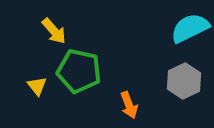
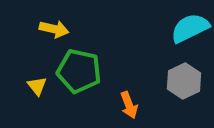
yellow arrow: moved 2 px up; rotated 36 degrees counterclockwise
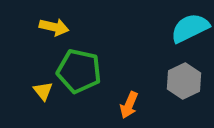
yellow arrow: moved 2 px up
yellow triangle: moved 6 px right, 5 px down
orange arrow: rotated 44 degrees clockwise
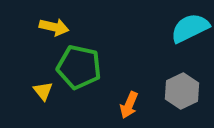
green pentagon: moved 4 px up
gray hexagon: moved 2 px left, 10 px down
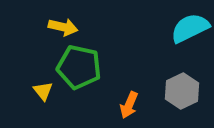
yellow arrow: moved 9 px right
